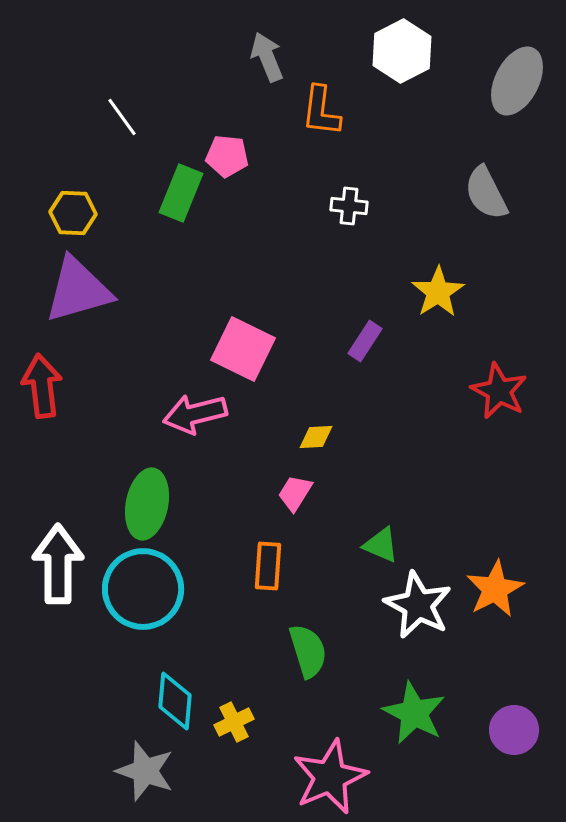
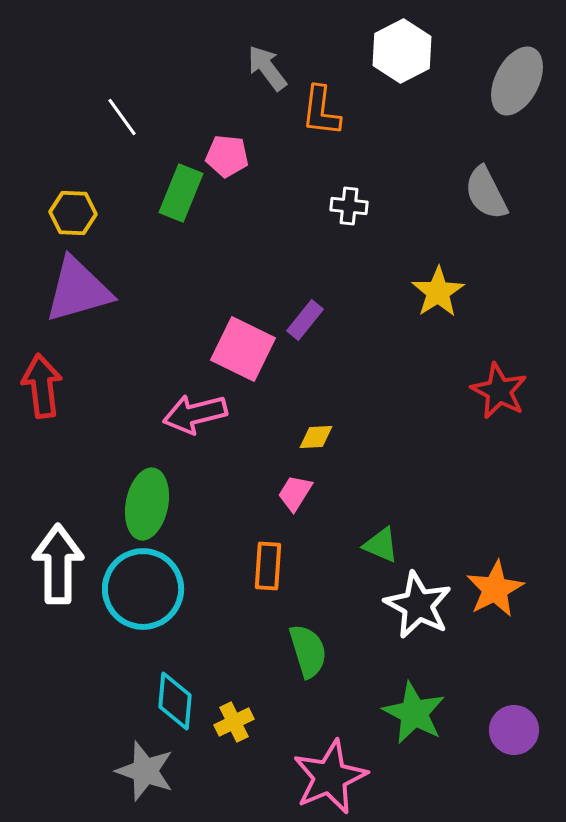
gray arrow: moved 11 px down; rotated 15 degrees counterclockwise
purple rectangle: moved 60 px left, 21 px up; rotated 6 degrees clockwise
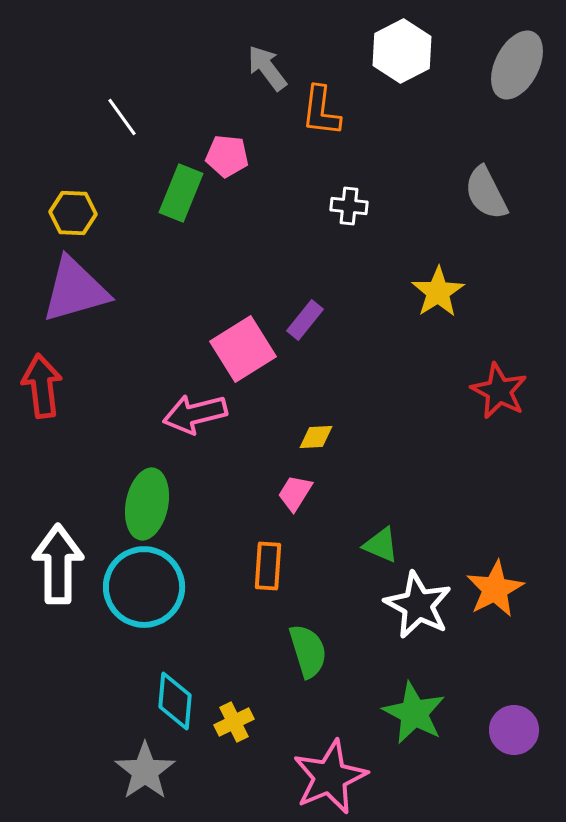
gray ellipse: moved 16 px up
purple triangle: moved 3 px left
pink square: rotated 32 degrees clockwise
cyan circle: moved 1 px right, 2 px up
gray star: rotated 18 degrees clockwise
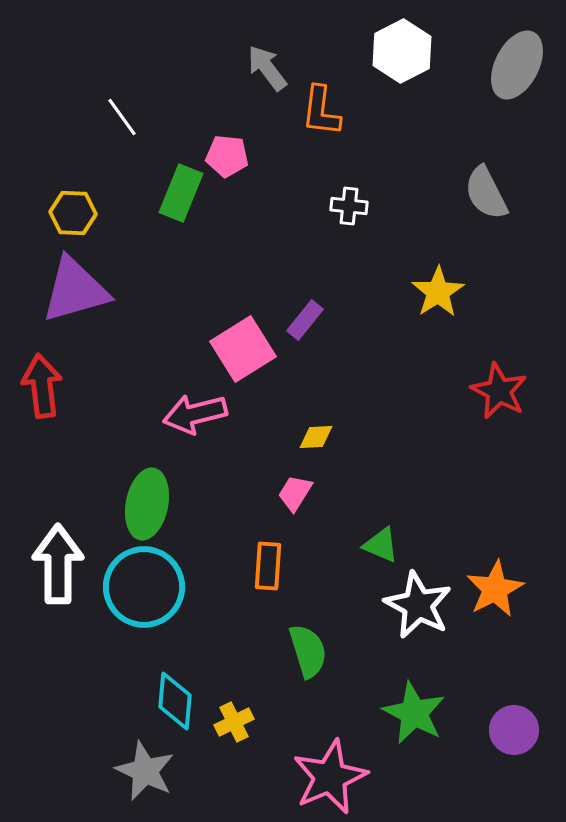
gray star: rotated 12 degrees counterclockwise
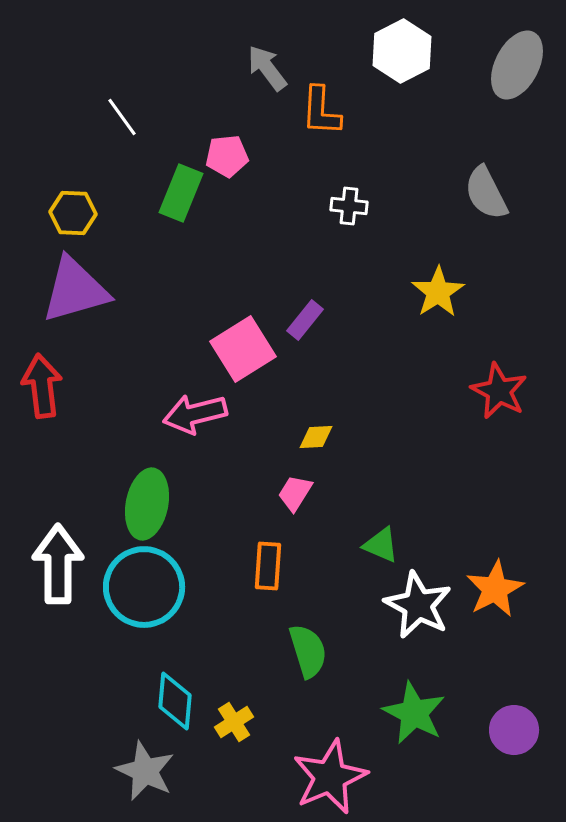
orange L-shape: rotated 4 degrees counterclockwise
pink pentagon: rotated 12 degrees counterclockwise
yellow cross: rotated 6 degrees counterclockwise
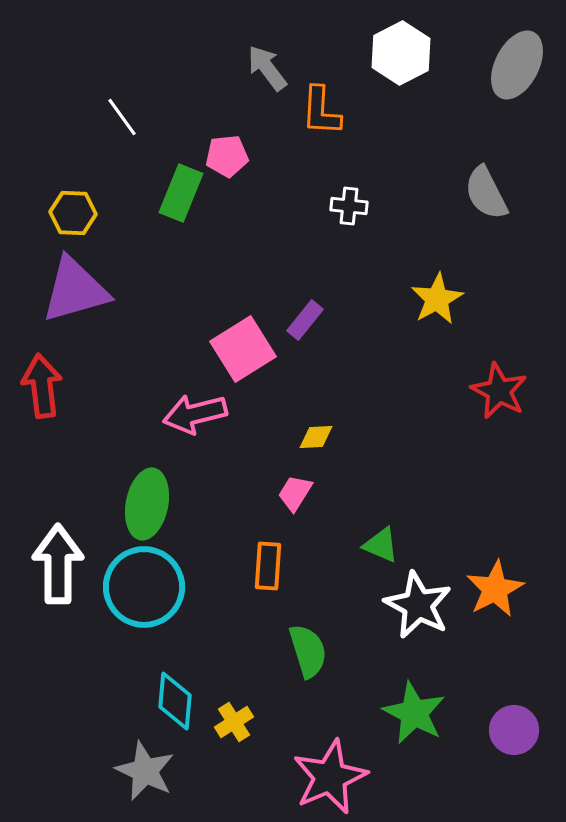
white hexagon: moved 1 px left, 2 px down
yellow star: moved 1 px left, 7 px down; rotated 4 degrees clockwise
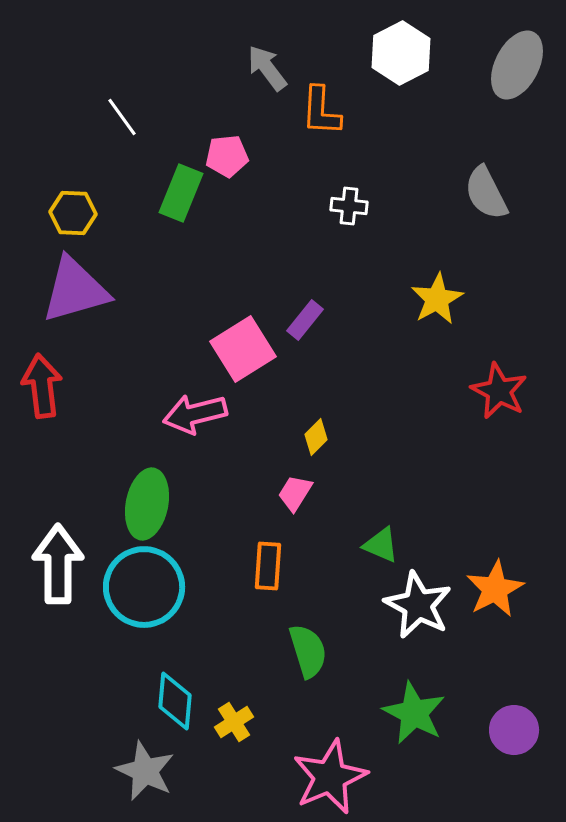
yellow diamond: rotated 42 degrees counterclockwise
